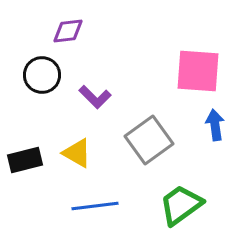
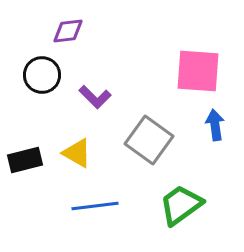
gray square: rotated 18 degrees counterclockwise
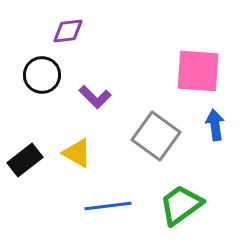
gray square: moved 7 px right, 4 px up
black rectangle: rotated 24 degrees counterclockwise
blue line: moved 13 px right
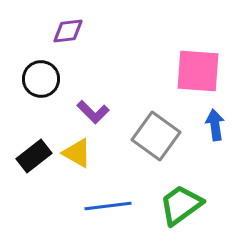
black circle: moved 1 px left, 4 px down
purple L-shape: moved 2 px left, 15 px down
black rectangle: moved 9 px right, 4 px up
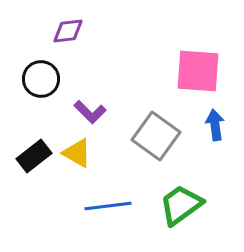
purple L-shape: moved 3 px left
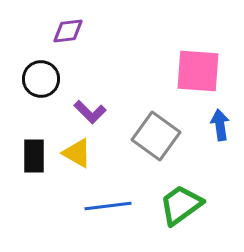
blue arrow: moved 5 px right
black rectangle: rotated 52 degrees counterclockwise
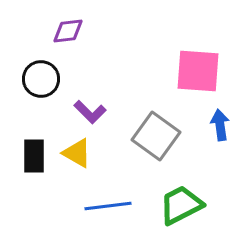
green trapezoid: rotated 9 degrees clockwise
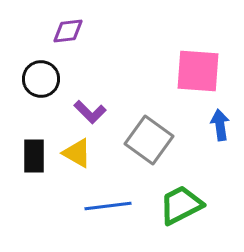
gray square: moved 7 px left, 4 px down
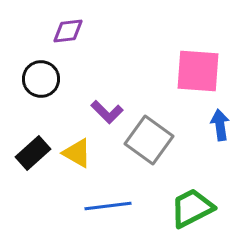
purple L-shape: moved 17 px right
black rectangle: moved 1 px left, 3 px up; rotated 48 degrees clockwise
green trapezoid: moved 11 px right, 3 px down
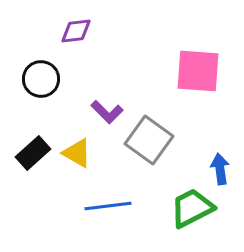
purple diamond: moved 8 px right
blue arrow: moved 44 px down
